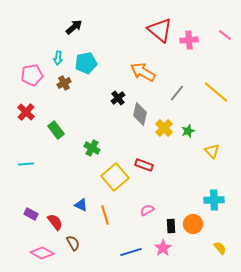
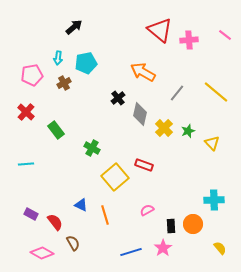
yellow triangle: moved 8 px up
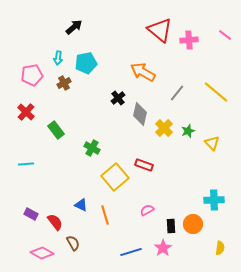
yellow semicircle: rotated 48 degrees clockwise
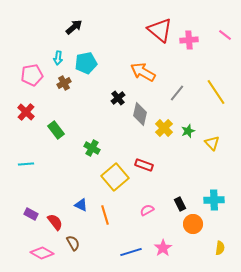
yellow line: rotated 16 degrees clockwise
black rectangle: moved 9 px right, 22 px up; rotated 24 degrees counterclockwise
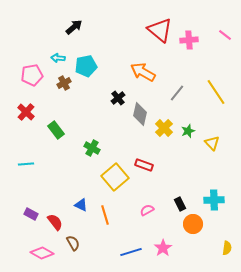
cyan arrow: rotated 88 degrees clockwise
cyan pentagon: moved 3 px down
yellow semicircle: moved 7 px right
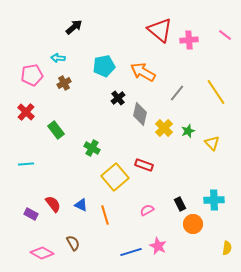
cyan pentagon: moved 18 px right
red semicircle: moved 2 px left, 18 px up
pink star: moved 5 px left, 2 px up; rotated 12 degrees counterclockwise
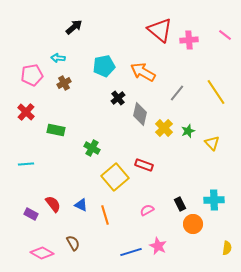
green rectangle: rotated 42 degrees counterclockwise
